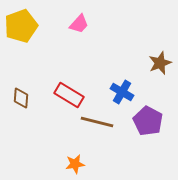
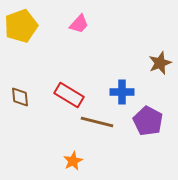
blue cross: rotated 30 degrees counterclockwise
brown diamond: moved 1 px left, 1 px up; rotated 10 degrees counterclockwise
orange star: moved 2 px left, 3 px up; rotated 18 degrees counterclockwise
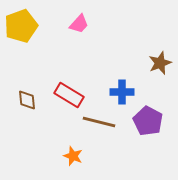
brown diamond: moved 7 px right, 3 px down
brown line: moved 2 px right
orange star: moved 5 px up; rotated 24 degrees counterclockwise
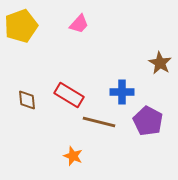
brown star: rotated 20 degrees counterclockwise
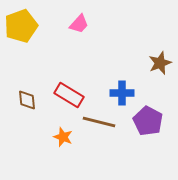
brown star: rotated 20 degrees clockwise
blue cross: moved 1 px down
orange star: moved 10 px left, 19 px up
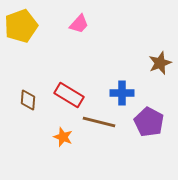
brown diamond: moved 1 px right; rotated 10 degrees clockwise
purple pentagon: moved 1 px right, 1 px down
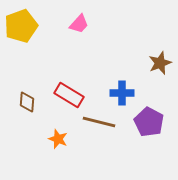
brown diamond: moved 1 px left, 2 px down
orange star: moved 5 px left, 2 px down
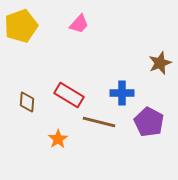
orange star: rotated 18 degrees clockwise
